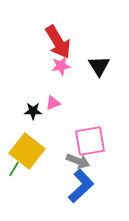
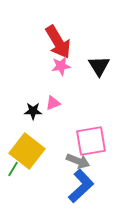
pink square: moved 1 px right
green line: moved 1 px left
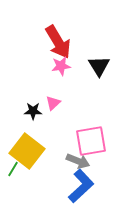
pink triangle: rotated 21 degrees counterclockwise
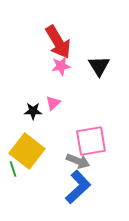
green line: rotated 49 degrees counterclockwise
blue L-shape: moved 3 px left, 1 px down
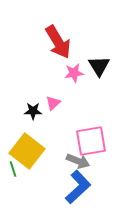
pink star: moved 13 px right, 7 px down
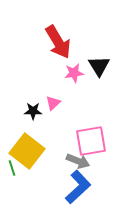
green line: moved 1 px left, 1 px up
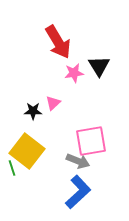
blue L-shape: moved 5 px down
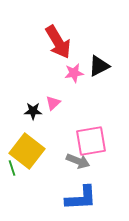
black triangle: rotated 35 degrees clockwise
blue L-shape: moved 3 px right, 6 px down; rotated 40 degrees clockwise
